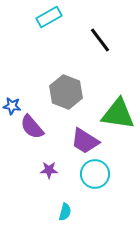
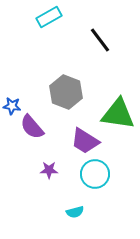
cyan semicircle: moved 10 px right; rotated 60 degrees clockwise
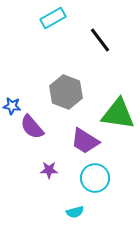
cyan rectangle: moved 4 px right, 1 px down
cyan circle: moved 4 px down
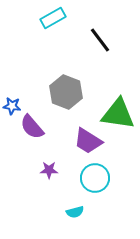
purple trapezoid: moved 3 px right
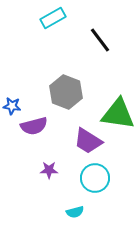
purple semicircle: moved 2 px right, 1 px up; rotated 64 degrees counterclockwise
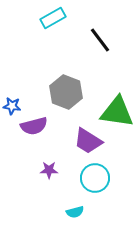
green triangle: moved 1 px left, 2 px up
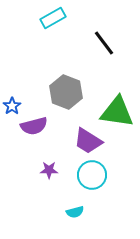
black line: moved 4 px right, 3 px down
blue star: rotated 30 degrees clockwise
cyan circle: moved 3 px left, 3 px up
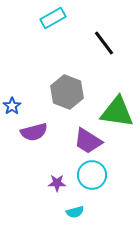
gray hexagon: moved 1 px right
purple semicircle: moved 6 px down
purple star: moved 8 px right, 13 px down
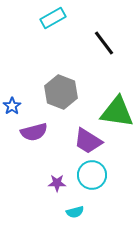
gray hexagon: moved 6 px left
